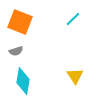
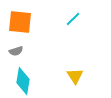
orange square: rotated 15 degrees counterclockwise
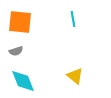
cyan line: rotated 56 degrees counterclockwise
yellow triangle: rotated 18 degrees counterclockwise
cyan diamond: rotated 32 degrees counterclockwise
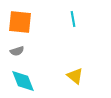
gray semicircle: moved 1 px right
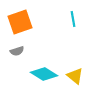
orange square: rotated 25 degrees counterclockwise
cyan diamond: moved 21 px right, 7 px up; rotated 36 degrees counterclockwise
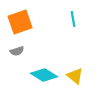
cyan diamond: moved 1 px down
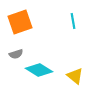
cyan line: moved 2 px down
gray semicircle: moved 1 px left, 3 px down
cyan diamond: moved 5 px left, 5 px up
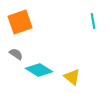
cyan line: moved 20 px right
gray semicircle: rotated 128 degrees counterclockwise
yellow triangle: moved 3 px left, 1 px down
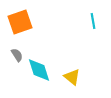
gray semicircle: moved 1 px right, 1 px down; rotated 24 degrees clockwise
cyan diamond: rotated 40 degrees clockwise
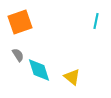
cyan line: moved 3 px right; rotated 21 degrees clockwise
gray semicircle: moved 1 px right
